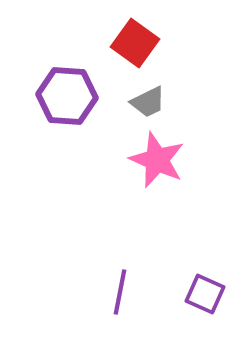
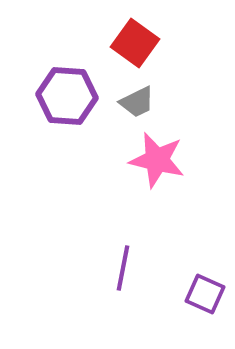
gray trapezoid: moved 11 px left
pink star: rotated 10 degrees counterclockwise
purple line: moved 3 px right, 24 px up
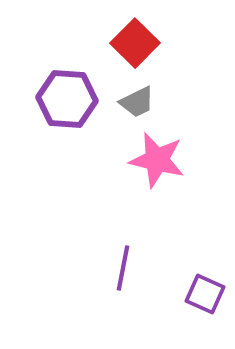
red square: rotated 9 degrees clockwise
purple hexagon: moved 3 px down
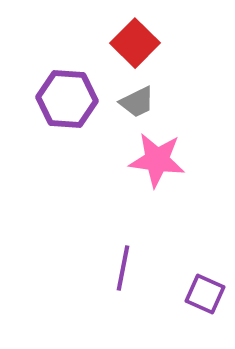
pink star: rotated 6 degrees counterclockwise
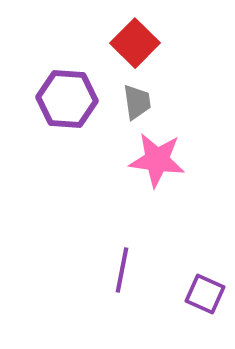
gray trapezoid: rotated 72 degrees counterclockwise
purple line: moved 1 px left, 2 px down
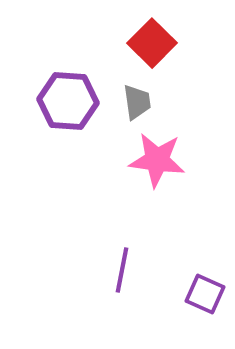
red square: moved 17 px right
purple hexagon: moved 1 px right, 2 px down
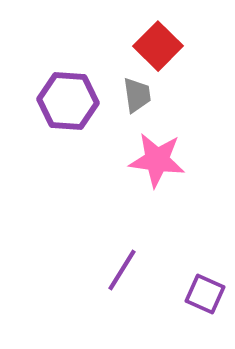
red square: moved 6 px right, 3 px down
gray trapezoid: moved 7 px up
purple line: rotated 21 degrees clockwise
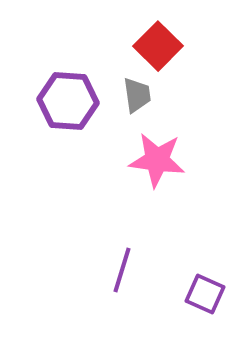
purple line: rotated 15 degrees counterclockwise
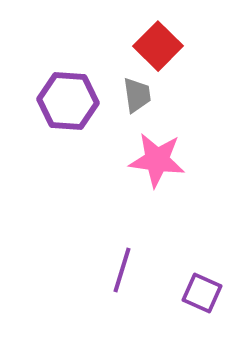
purple square: moved 3 px left, 1 px up
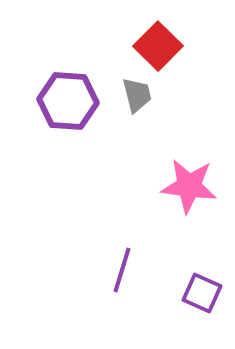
gray trapezoid: rotated 6 degrees counterclockwise
pink star: moved 32 px right, 26 px down
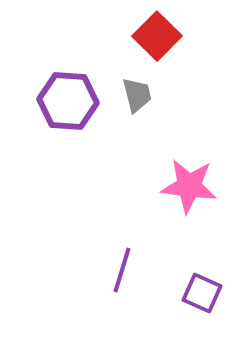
red square: moved 1 px left, 10 px up
